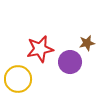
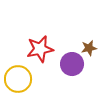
brown star: moved 2 px right, 5 px down
purple circle: moved 2 px right, 2 px down
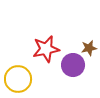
red star: moved 6 px right
purple circle: moved 1 px right, 1 px down
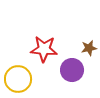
red star: moved 2 px left; rotated 16 degrees clockwise
purple circle: moved 1 px left, 5 px down
